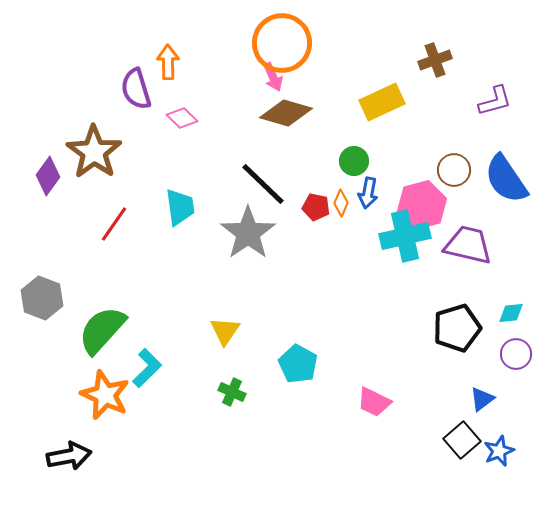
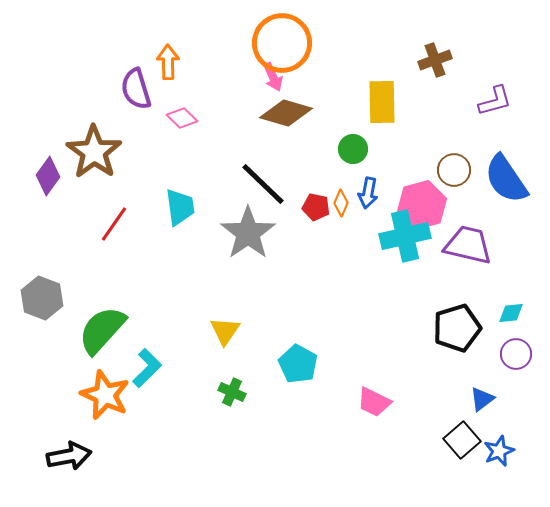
yellow rectangle: rotated 66 degrees counterclockwise
green circle: moved 1 px left, 12 px up
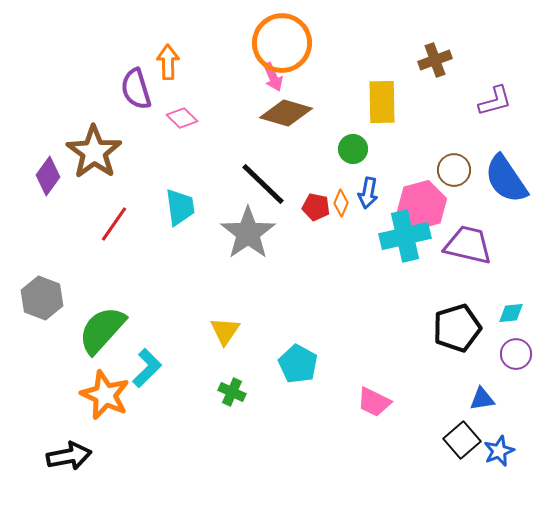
blue triangle: rotated 28 degrees clockwise
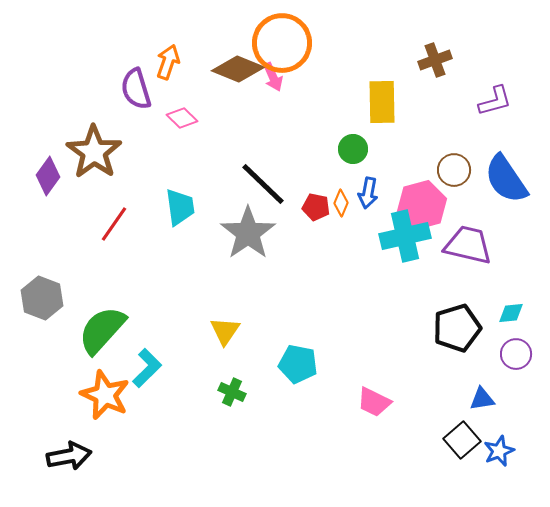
orange arrow: rotated 20 degrees clockwise
brown diamond: moved 48 px left, 44 px up; rotated 6 degrees clockwise
cyan pentagon: rotated 18 degrees counterclockwise
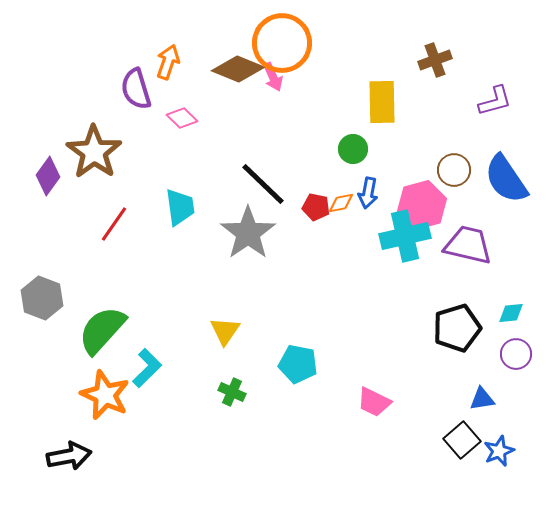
orange diamond: rotated 56 degrees clockwise
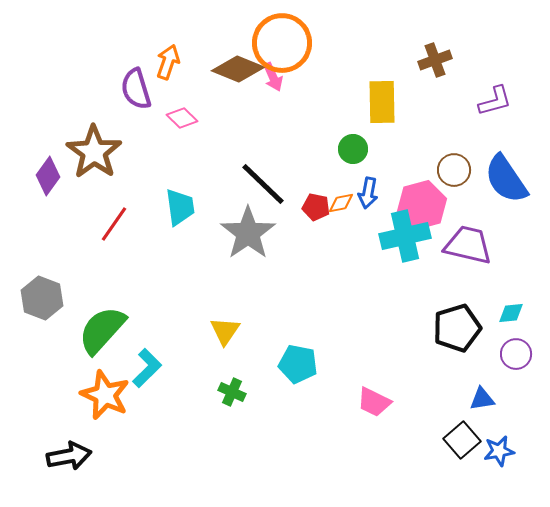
blue star: rotated 12 degrees clockwise
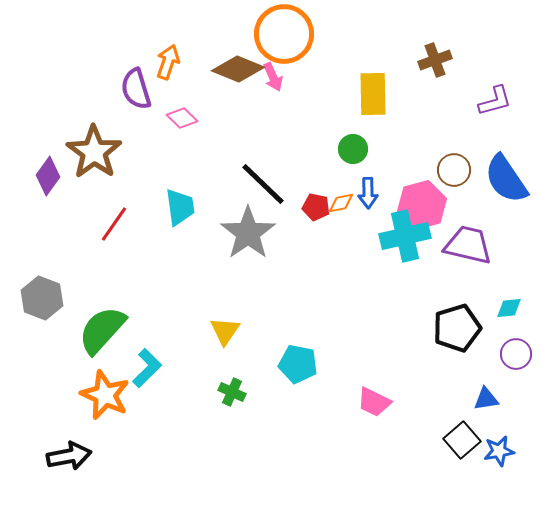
orange circle: moved 2 px right, 9 px up
yellow rectangle: moved 9 px left, 8 px up
blue arrow: rotated 12 degrees counterclockwise
cyan diamond: moved 2 px left, 5 px up
blue triangle: moved 4 px right
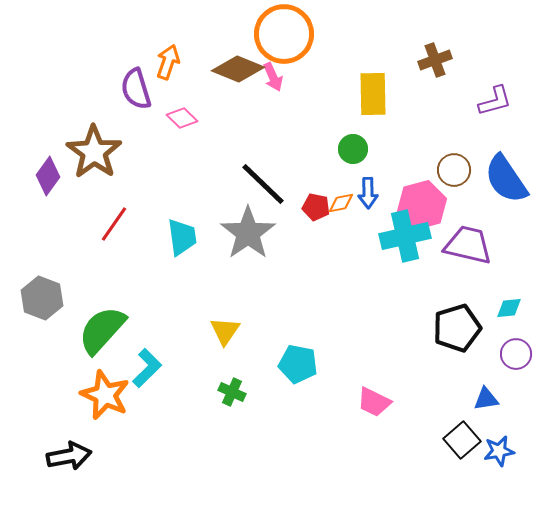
cyan trapezoid: moved 2 px right, 30 px down
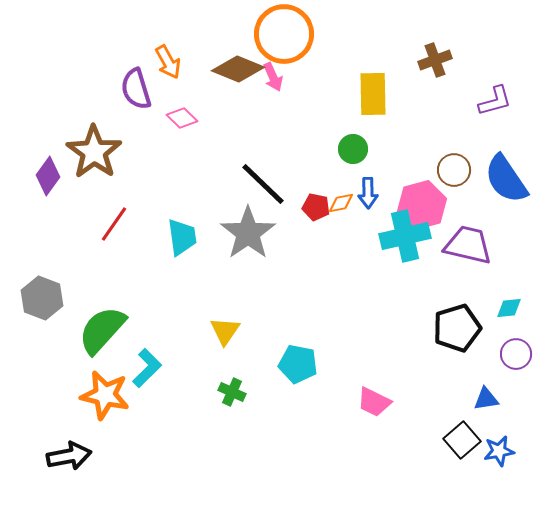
orange arrow: rotated 132 degrees clockwise
orange star: rotated 12 degrees counterclockwise
